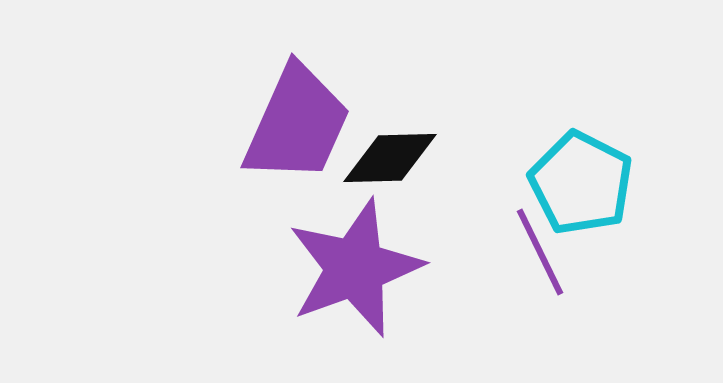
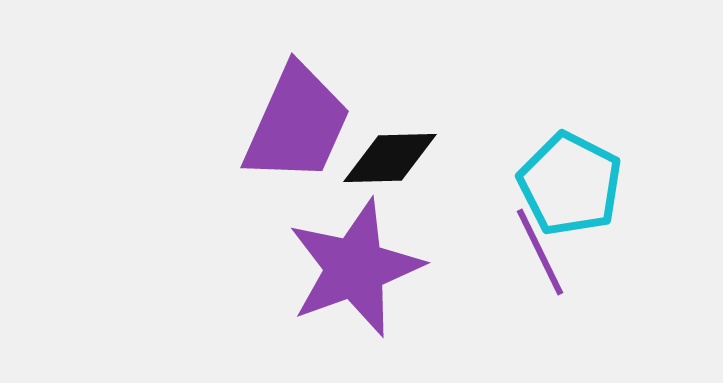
cyan pentagon: moved 11 px left, 1 px down
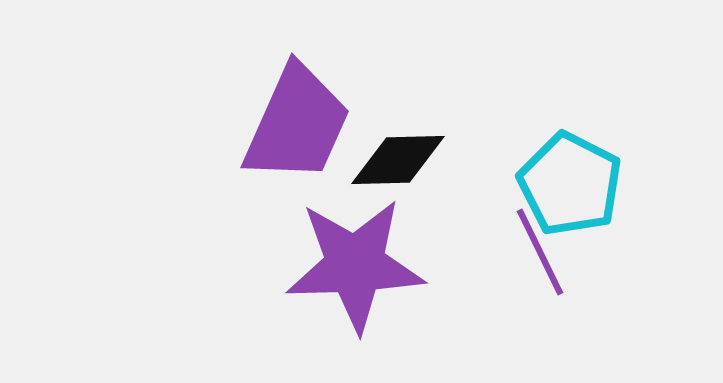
black diamond: moved 8 px right, 2 px down
purple star: moved 3 px up; rotated 18 degrees clockwise
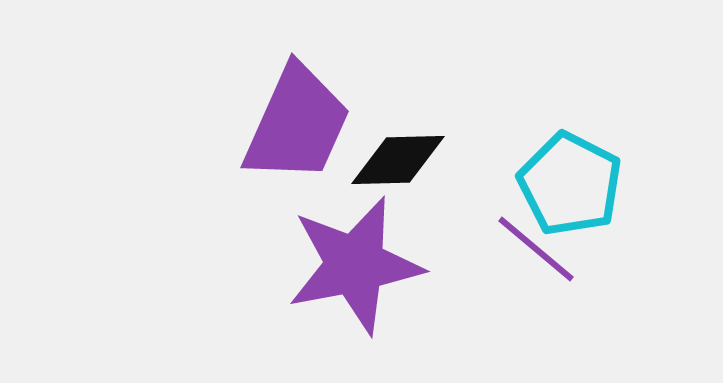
purple line: moved 4 px left, 3 px up; rotated 24 degrees counterclockwise
purple star: rotated 9 degrees counterclockwise
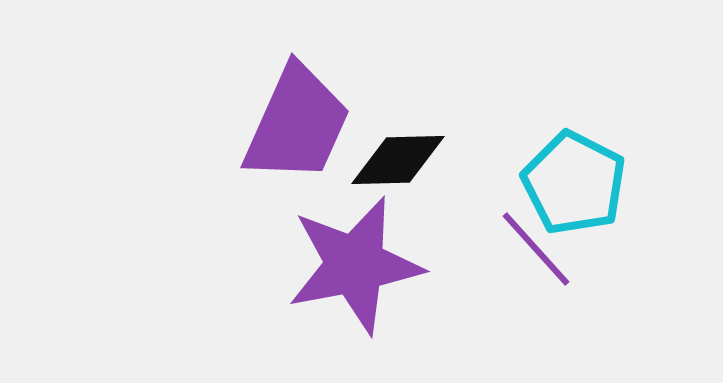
cyan pentagon: moved 4 px right, 1 px up
purple line: rotated 8 degrees clockwise
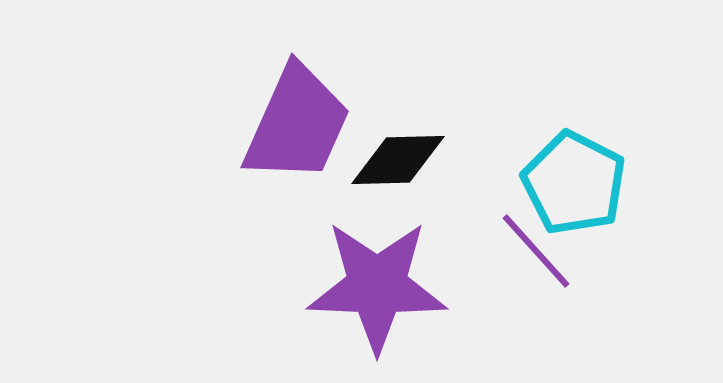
purple line: moved 2 px down
purple star: moved 22 px right, 21 px down; rotated 13 degrees clockwise
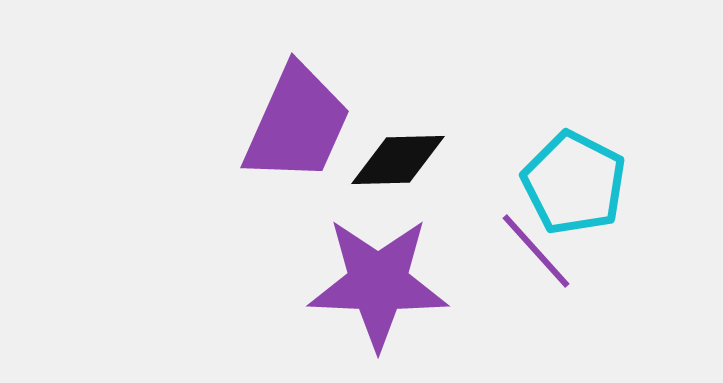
purple star: moved 1 px right, 3 px up
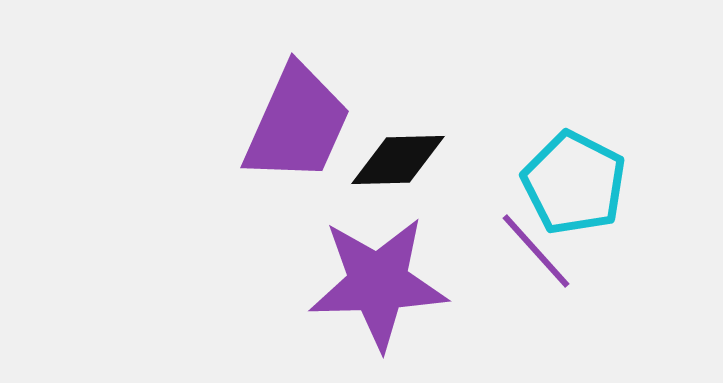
purple star: rotated 4 degrees counterclockwise
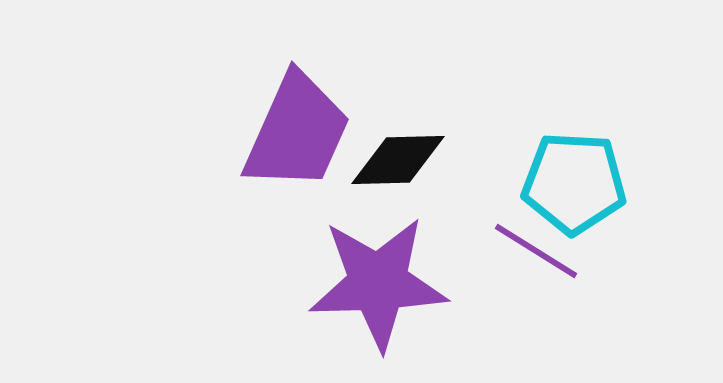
purple trapezoid: moved 8 px down
cyan pentagon: rotated 24 degrees counterclockwise
purple line: rotated 16 degrees counterclockwise
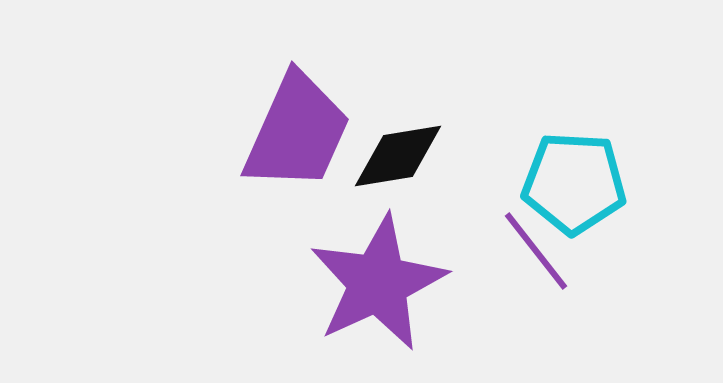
black diamond: moved 4 px up; rotated 8 degrees counterclockwise
purple line: rotated 20 degrees clockwise
purple star: rotated 23 degrees counterclockwise
